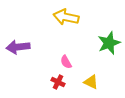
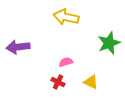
pink semicircle: rotated 104 degrees clockwise
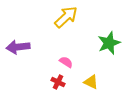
yellow arrow: rotated 125 degrees clockwise
pink semicircle: rotated 48 degrees clockwise
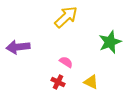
green star: moved 1 px right, 1 px up
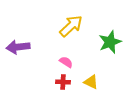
yellow arrow: moved 5 px right, 9 px down
red cross: moved 5 px right; rotated 24 degrees counterclockwise
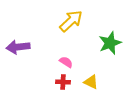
yellow arrow: moved 5 px up
green star: moved 1 px down
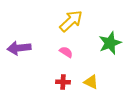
purple arrow: moved 1 px right, 1 px down
pink semicircle: moved 10 px up
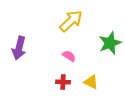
purple arrow: rotated 70 degrees counterclockwise
pink semicircle: moved 3 px right, 4 px down
